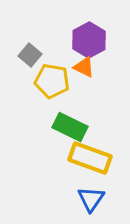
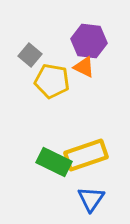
purple hexagon: moved 1 px down; rotated 24 degrees counterclockwise
green rectangle: moved 16 px left, 35 px down
yellow rectangle: moved 4 px left, 3 px up; rotated 39 degrees counterclockwise
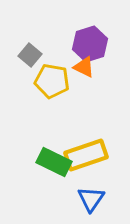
purple hexagon: moved 1 px right, 3 px down; rotated 24 degrees counterclockwise
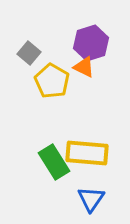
purple hexagon: moved 1 px right, 1 px up
gray square: moved 1 px left, 2 px up
yellow pentagon: rotated 20 degrees clockwise
yellow rectangle: moved 1 px right, 2 px up; rotated 24 degrees clockwise
green rectangle: rotated 32 degrees clockwise
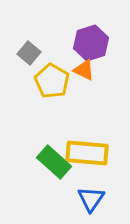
orange triangle: moved 3 px down
green rectangle: rotated 16 degrees counterclockwise
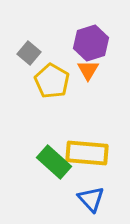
orange triangle: moved 4 px right; rotated 35 degrees clockwise
blue triangle: rotated 16 degrees counterclockwise
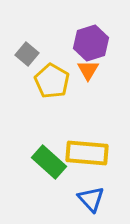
gray square: moved 2 px left, 1 px down
green rectangle: moved 5 px left
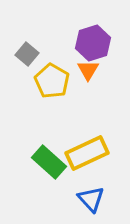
purple hexagon: moved 2 px right
yellow rectangle: rotated 30 degrees counterclockwise
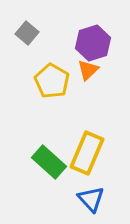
gray square: moved 21 px up
orange triangle: rotated 15 degrees clockwise
yellow rectangle: rotated 42 degrees counterclockwise
